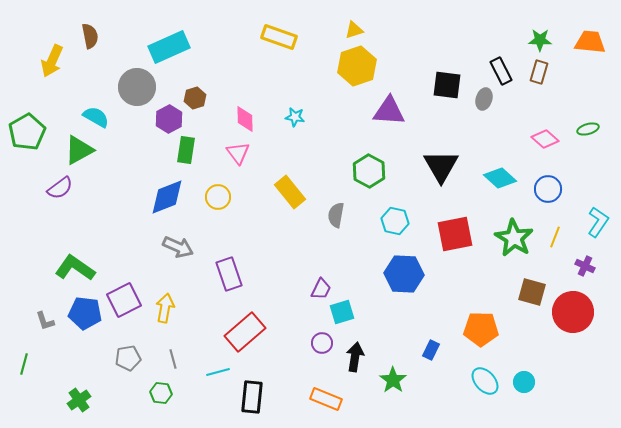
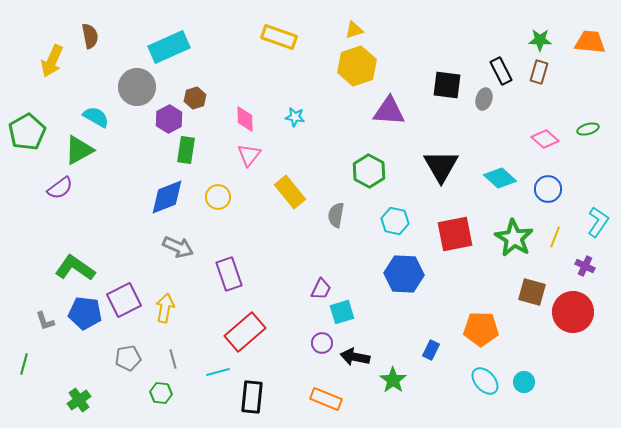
pink triangle at (238, 153): moved 11 px right, 2 px down; rotated 15 degrees clockwise
black arrow at (355, 357): rotated 88 degrees counterclockwise
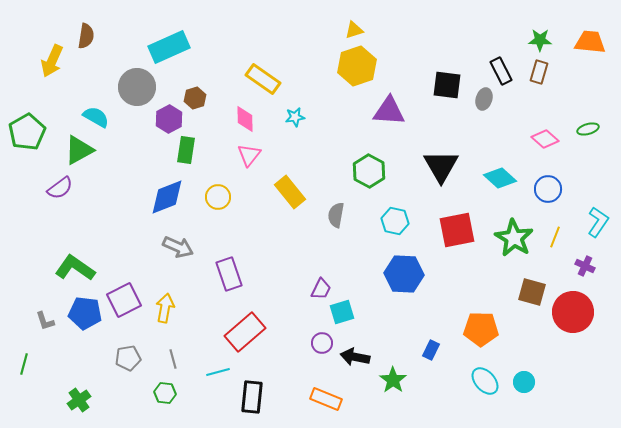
brown semicircle at (90, 36): moved 4 px left; rotated 20 degrees clockwise
yellow rectangle at (279, 37): moved 16 px left, 42 px down; rotated 16 degrees clockwise
cyan star at (295, 117): rotated 18 degrees counterclockwise
red square at (455, 234): moved 2 px right, 4 px up
green hexagon at (161, 393): moved 4 px right
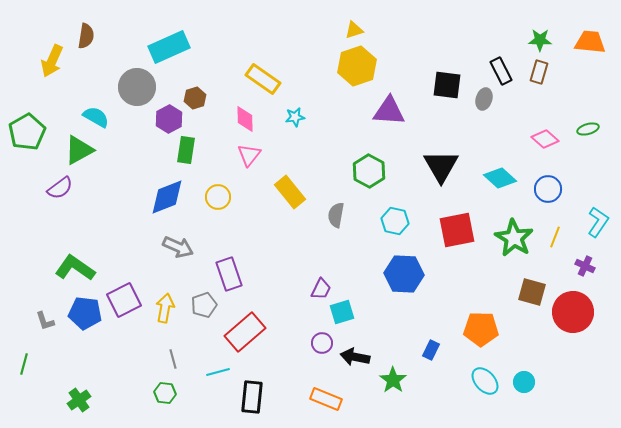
gray pentagon at (128, 358): moved 76 px right, 53 px up; rotated 10 degrees counterclockwise
